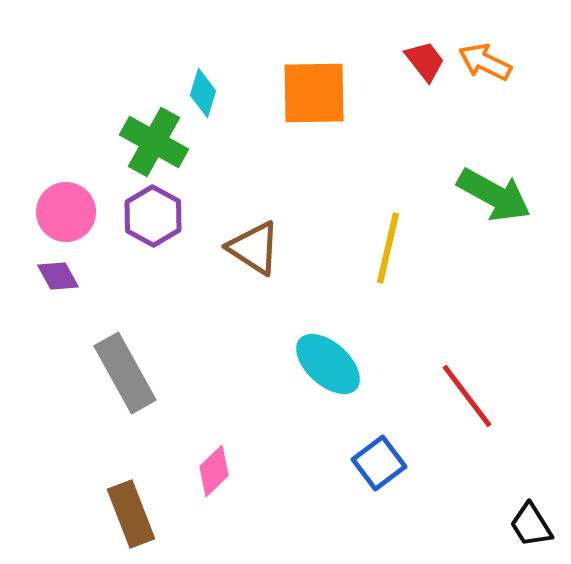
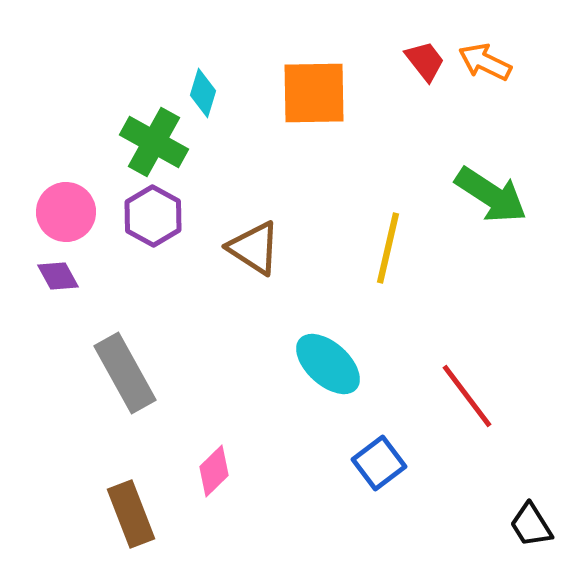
green arrow: moved 3 px left; rotated 4 degrees clockwise
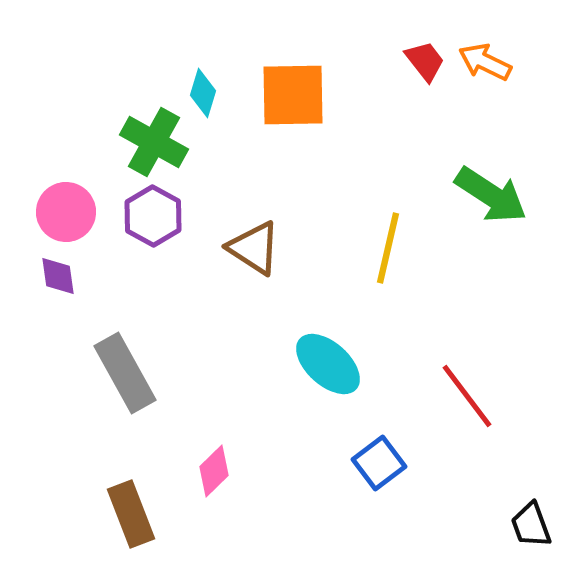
orange square: moved 21 px left, 2 px down
purple diamond: rotated 21 degrees clockwise
black trapezoid: rotated 12 degrees clockwise
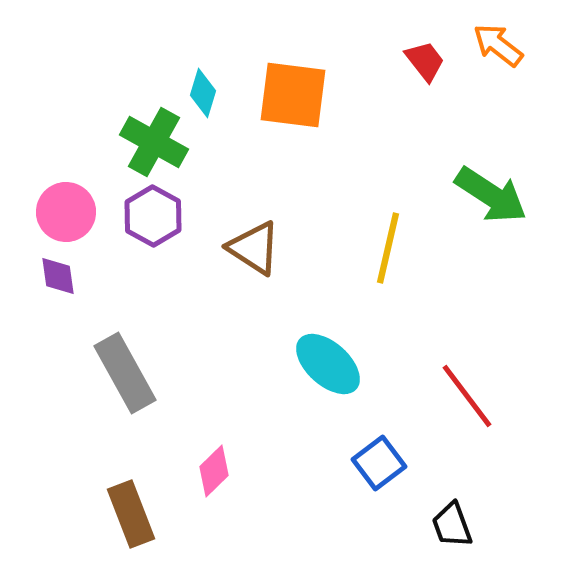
orange arrow: moved 13 px right, 17 px up; rotated 12 degrees clockwise
orange square: rotated 8 degrees clockwise
black trapezoid: moved 79 px left
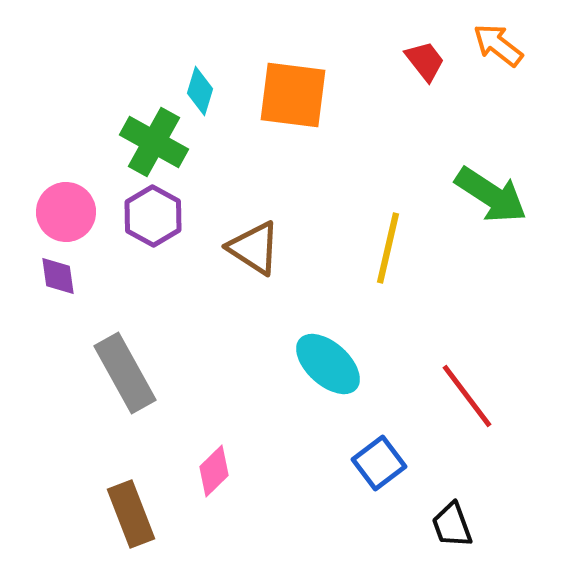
cyan diamond: moved 3 px left, 2 px up
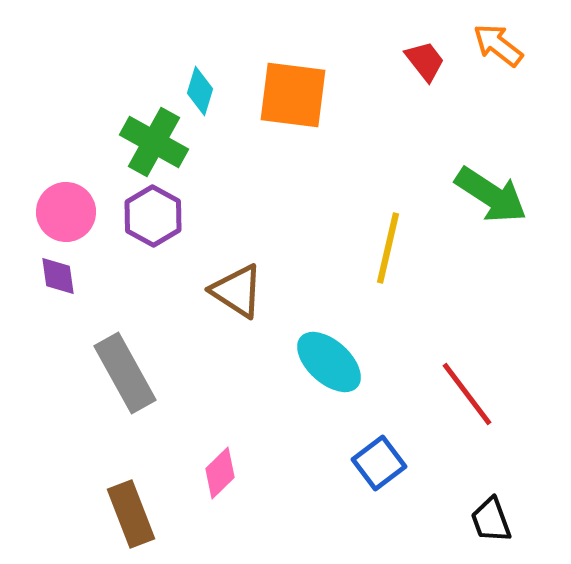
brown triangle: moved 17 px left, 43 px down
cyan ellipse: moved 1 px right, 2 px up
red line: moved 2 px up
pink diamond: moved 6 px right, 2 px down
black trapezoid: moved 39 px right, 5 px up
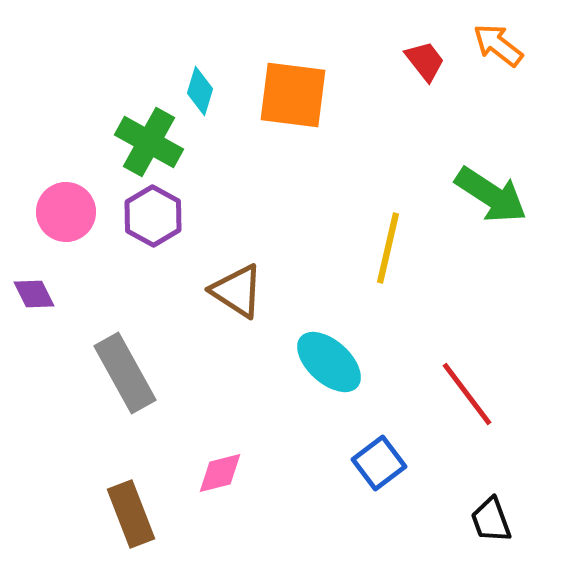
green cross: moved 5 px left
purple diamond: moved 24 px left, 18 px down; rotated 18 degrees counterclockwise
pink diamond: rotated 30 degrees clockwise
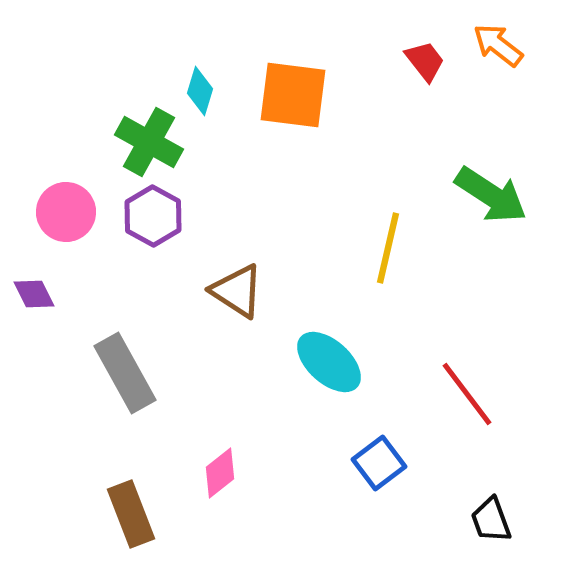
pink diamond: rotated 24 degrees counterclockwise
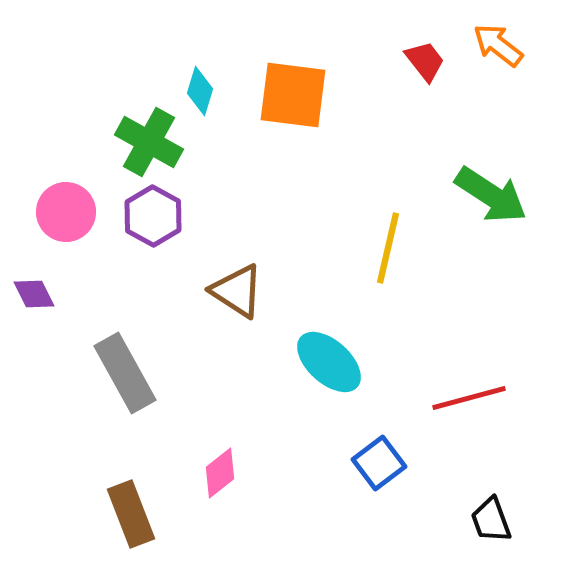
red line: moved 2 px right, 4 px down; rotated 68 degrees counterclockwise
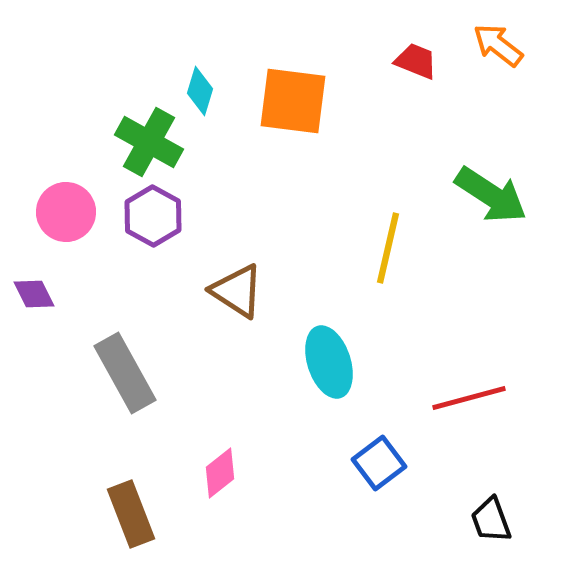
red trapezoid: moved 9 px left; rotated 30 degrees counterclockwise
orange square: moved 6 px down
cyan ellipse: rotated 30 degrees clockwise
